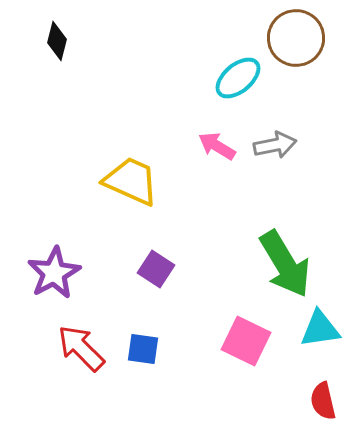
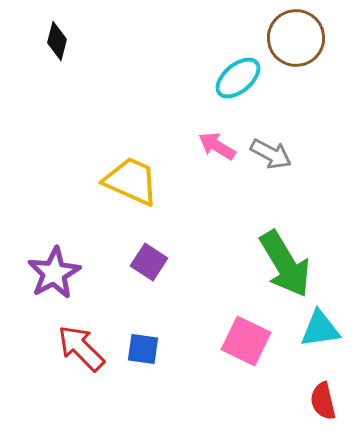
gray arrow: moved 4 px left, 9 px down; rotated 39 degrees clockwise
purple square: moved 7 px left, 7 px up
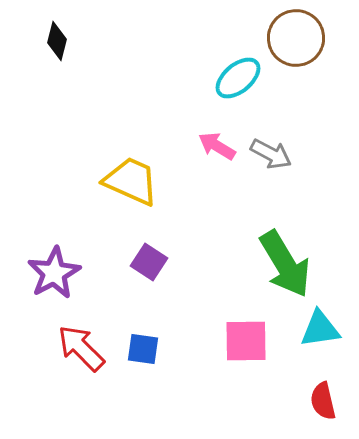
pink square: rotated 27 degrees counterclockwise
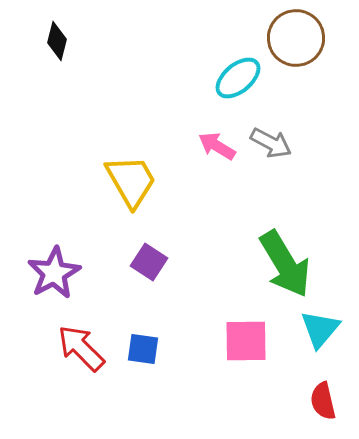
gray arrow: moved 11 px up
yellow trapezoid: rotated 36 degrees clockwise
cyan triangle: rotated 42 degrees counterclockwise
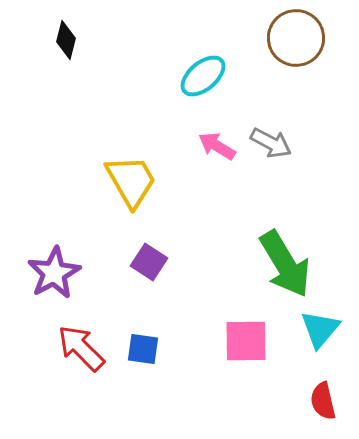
black diamond: moved 9 px right, 1 px up
cyan ellipse: moved 35 px left, 2 px up
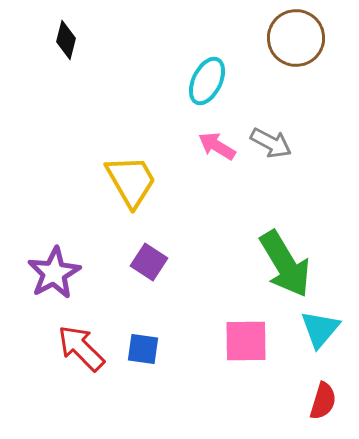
cyan ellipse: moved 4 px right, 5 px down; rotated 24 degrees counterclockwise
red semicircle: rotated 150 degrees counterclockwise
